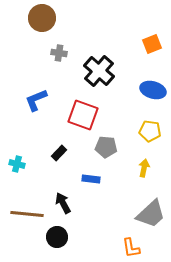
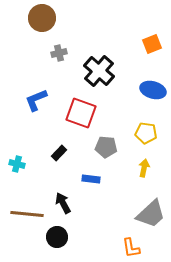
gray cross: rotated 21 degrees counterclockwise
red square: moved 2 px left, 2 px up
yellow pentagon: moved 4 px left, 2 px down
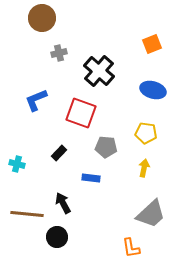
blue rectangle: moved 1 px up
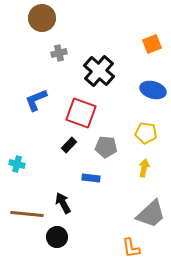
black rectangle: moved 10 px right, 8 px up
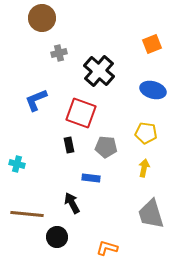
black rectangle: rotated 56 degrees counterclockwise
black arrow: moved 9 px right
gray trapezoid: rotated 116 degrees clockwise
orange L-shape: moved 24 px left; rotated 115 degrees clockwise
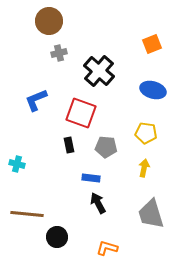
brown circle: moved 7 px right, 3 px down
black arrow: moved 26 px right
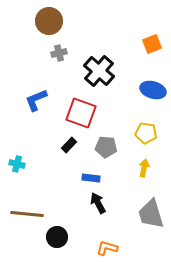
black rectangle: rotated 56 degrees clockwise
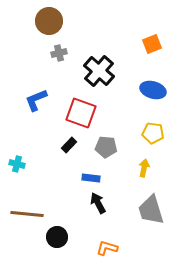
yellow pentagon: moved 7 px right
gray trapezoid: moved 4 px up
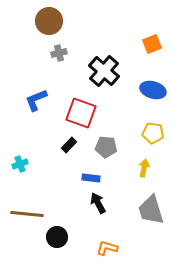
black cross: moved 5 px right
cyan cross: moved 3 px right; rotated 35 degrees counterclockwise
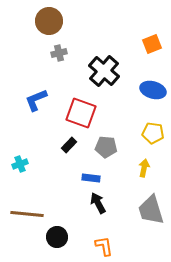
orange L-shape: moved 3 px left, 2 px up; rotated 65 degrees clockwise
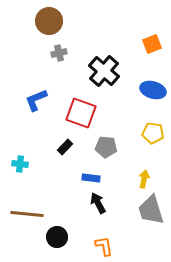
black rectangle: moved 4 px left, 2 px down
cyan cross: rotated 28 degrees clockwise
yellow arrow: moved 11 px down
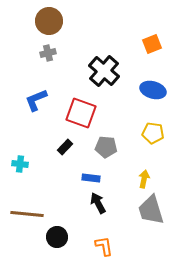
gray cross: moved 11 px left
